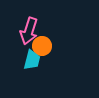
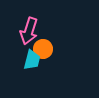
orange circle: moved 1 px right, 3 px down
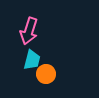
orange circle: moved 3 px right, 25 px down
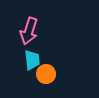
cyan trapezoid: rotated 20 degrees counterclockwise
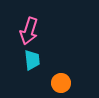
orange circle: moved 15 px right, 9 px down
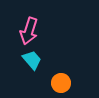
cyan trapezoid: rotated 35 degrees counterclockwise
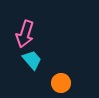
pink arrow: moved 4 px left, 3 px down
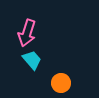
pink arrow: moved 2 px right, 1 px up
